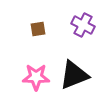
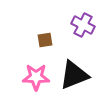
brown square: moved 7 px right, 11 px down
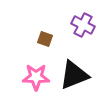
brown square: moved 1 px up; rotated 28 degrees clockwise
